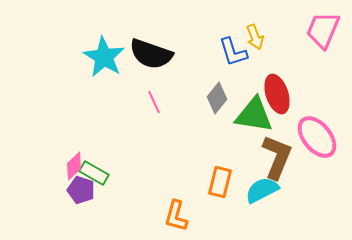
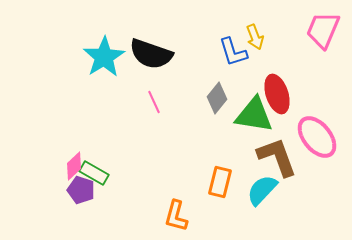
cyan star: rotated 9 degrees clockwise
brown L-shape: rotated 42 degrees counterclockwise
cyan semicircle: rotated 20 degrees counterclockwise
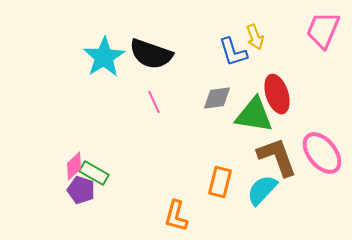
gray diamond: rotated 44 degrees clockwise
pink ellipse: moved 5 px right, 16 px down
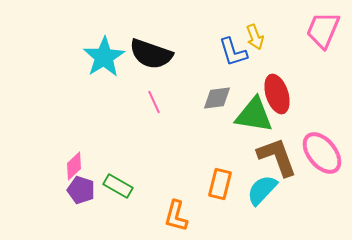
green rectangle: moved 24 px right, 13 px down
orange rectangle: moved 2 px down
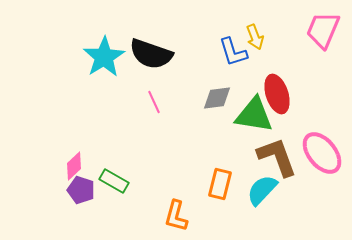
green rectangle: moved 4 px left, 5 px up
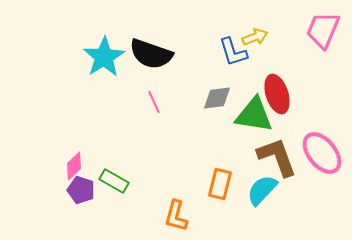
yellow arrow: rotated 90 degrees counterclockwise
